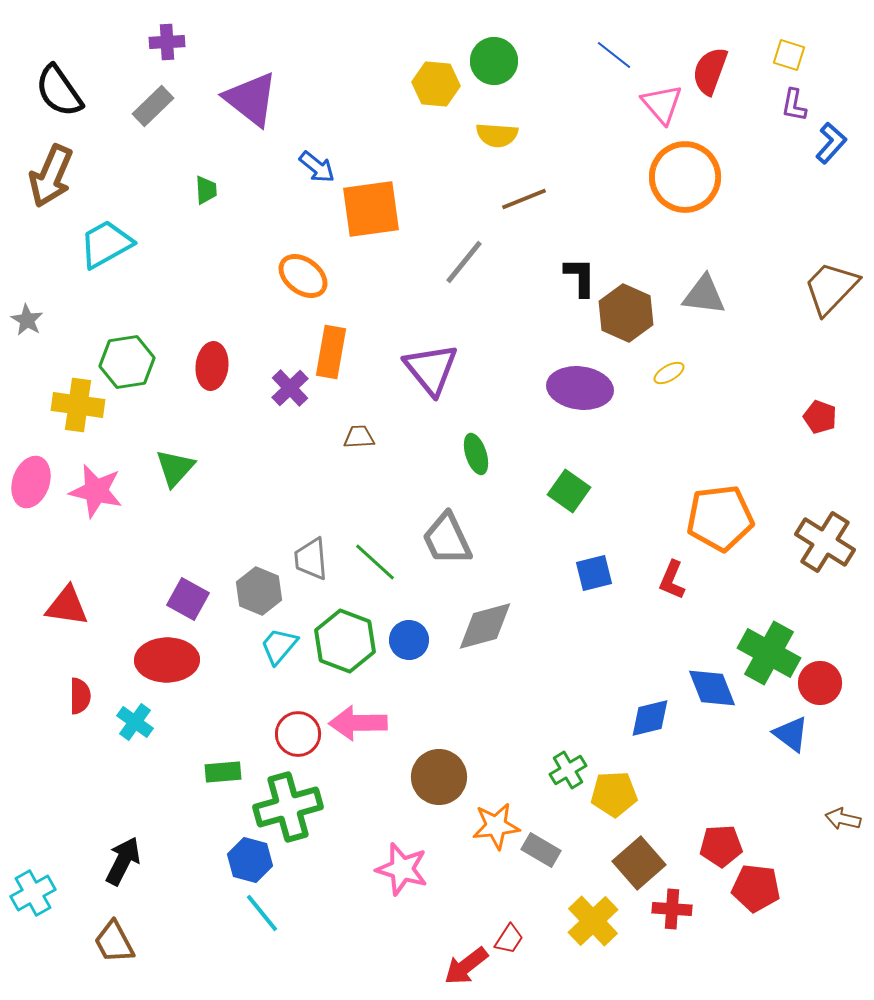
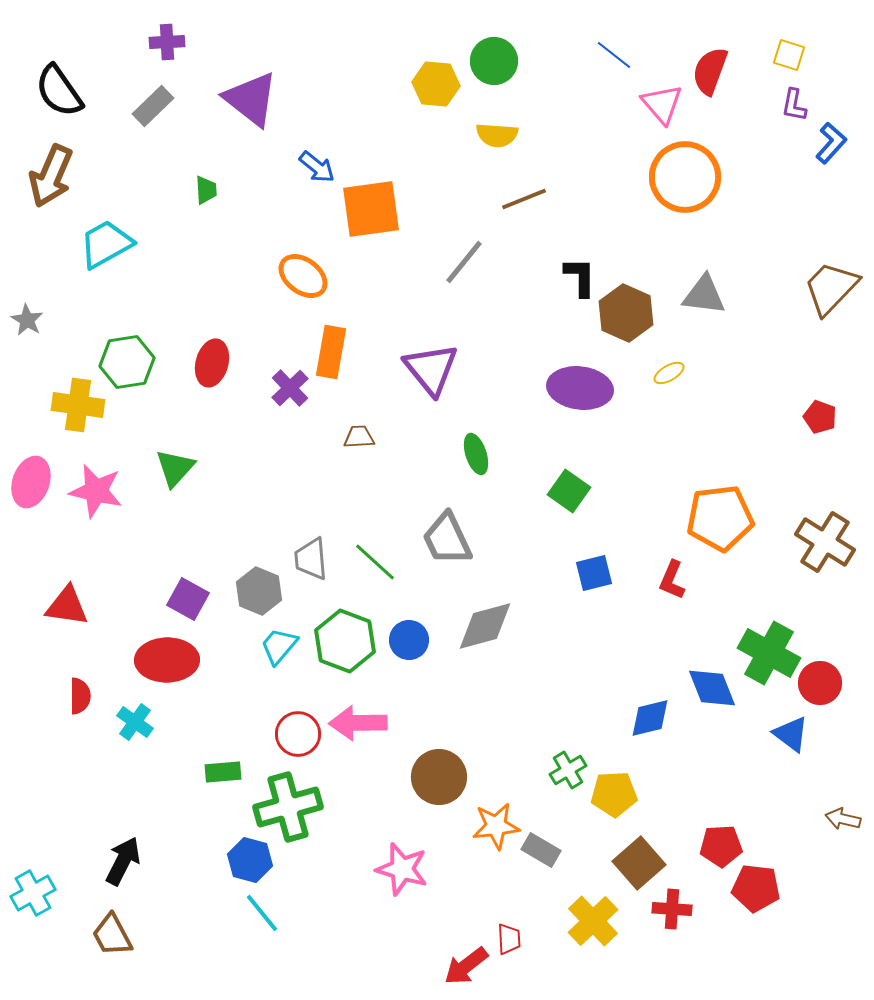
red ellipse at (212, 366): moved 3 px up; rotated 9 degrees clockwise
red trapezoid at (509, 939): rotated 36 degrees counterclockwise
brown trapezoid at (114, 942): moved 2 px left, 7 px up
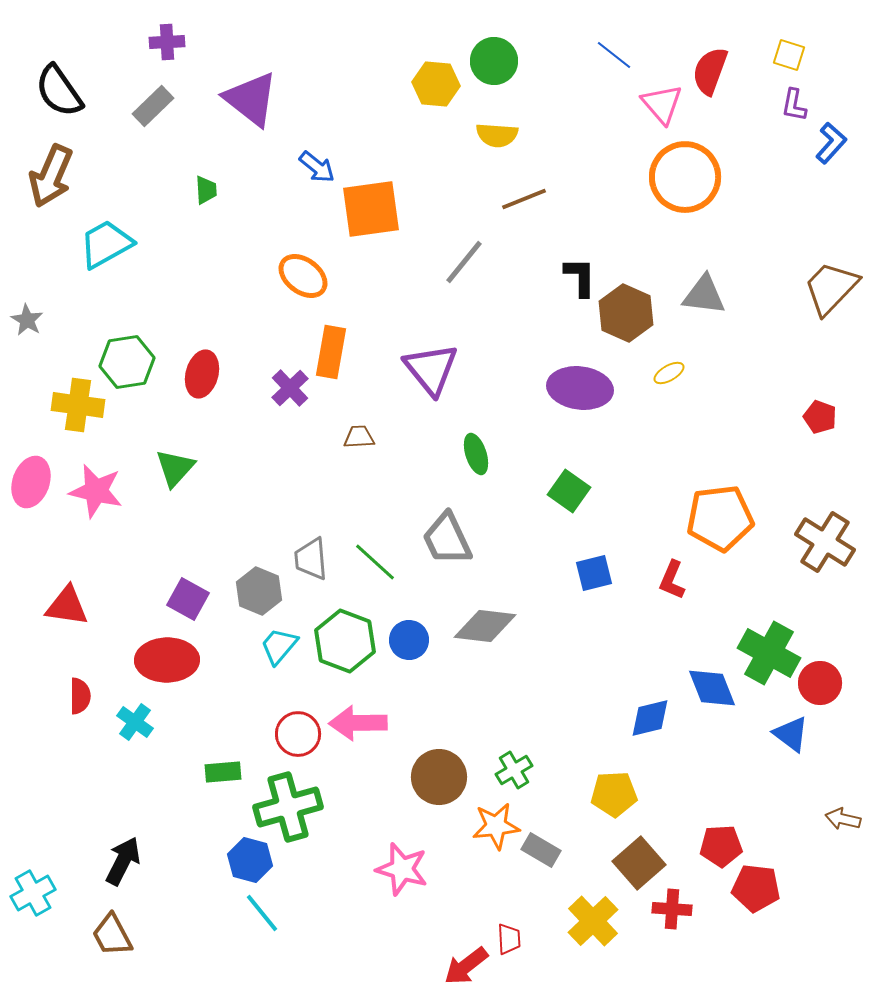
red ellipse at (212, 363): moved 10 px left, 11 px down
gray diamond at (485, 626): rotated 22 degrees clockwise
green cross at (568, 770): moved 54 px left
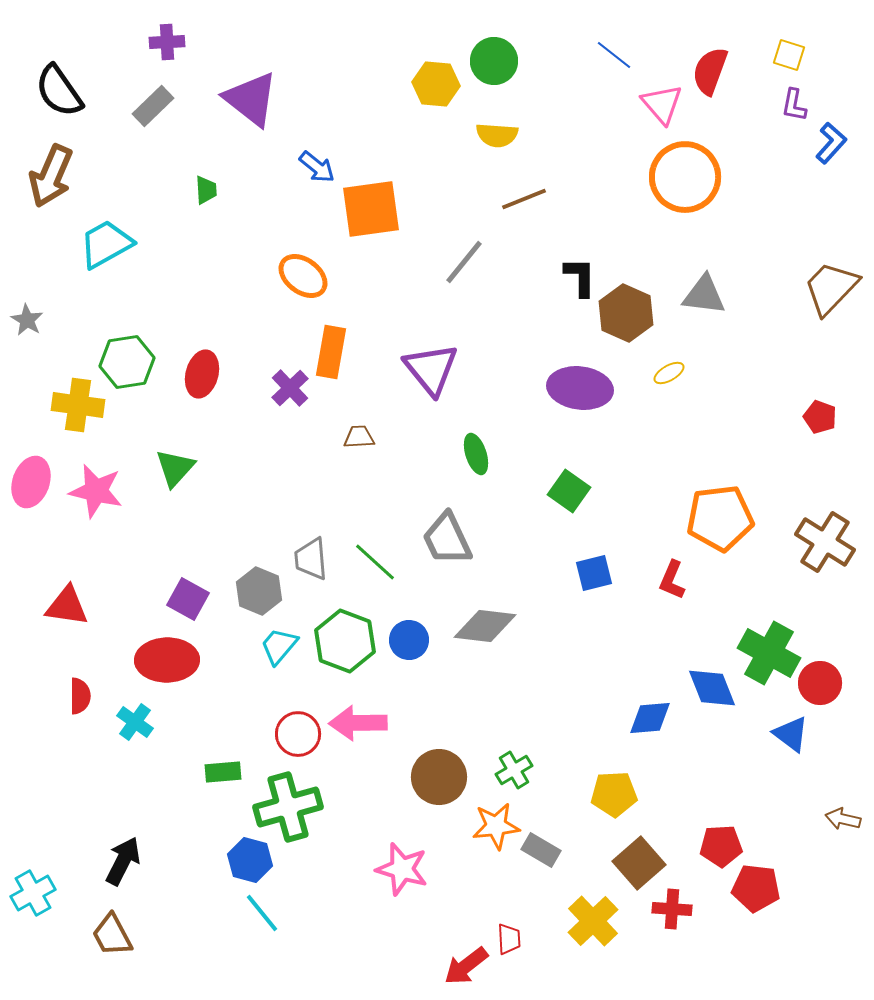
blue diamond at (650, 718): rotated 9 degrees clockwise
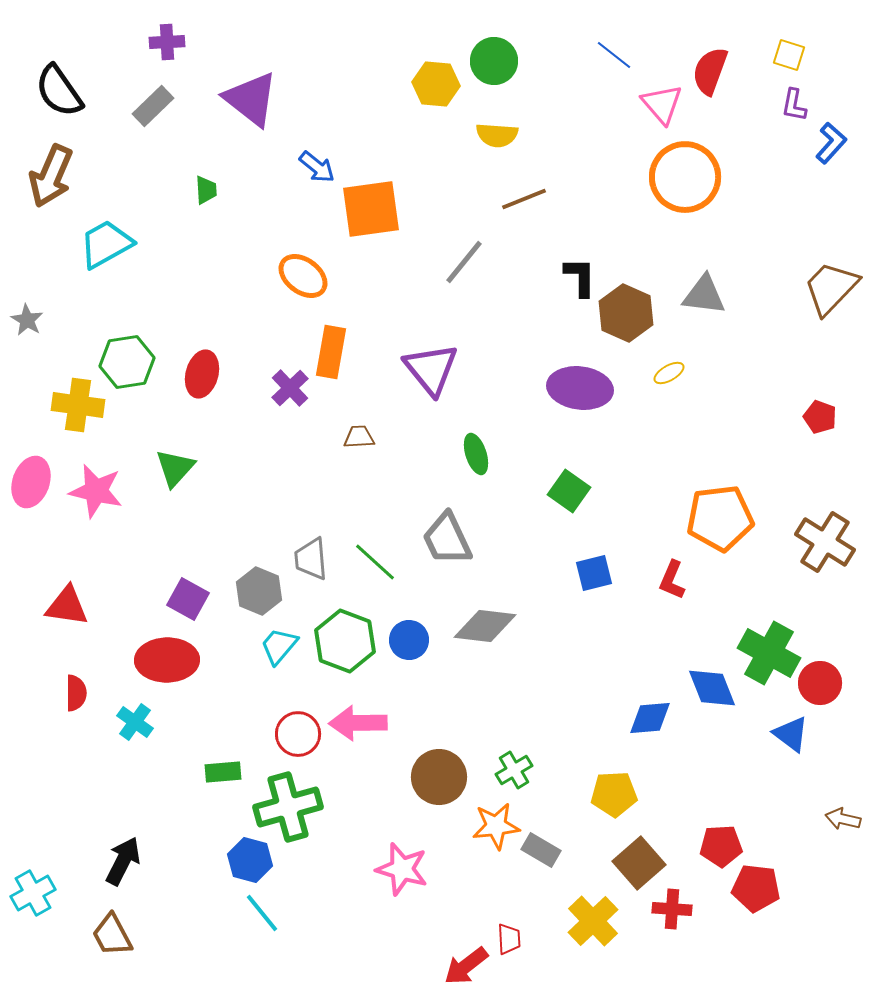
red semicircle at (80, 696): moved 4 px left, 3 px up
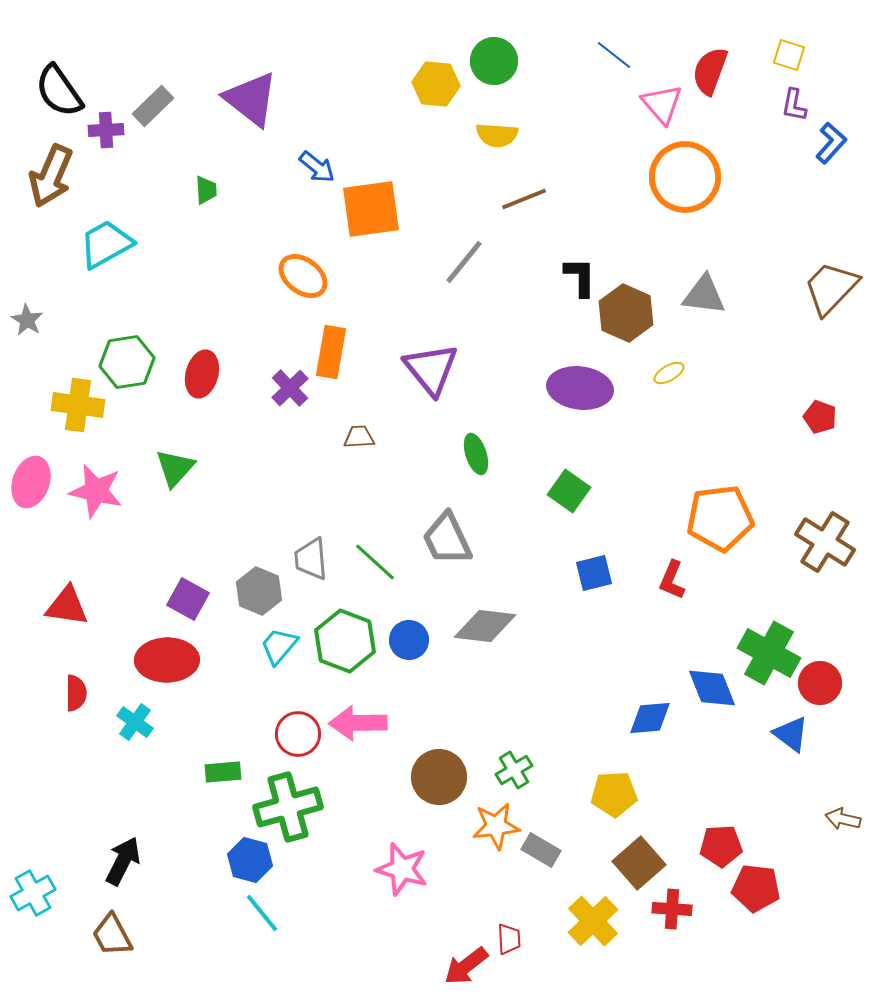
purple cross at (167, 42): moved 61 px left, 88 px down
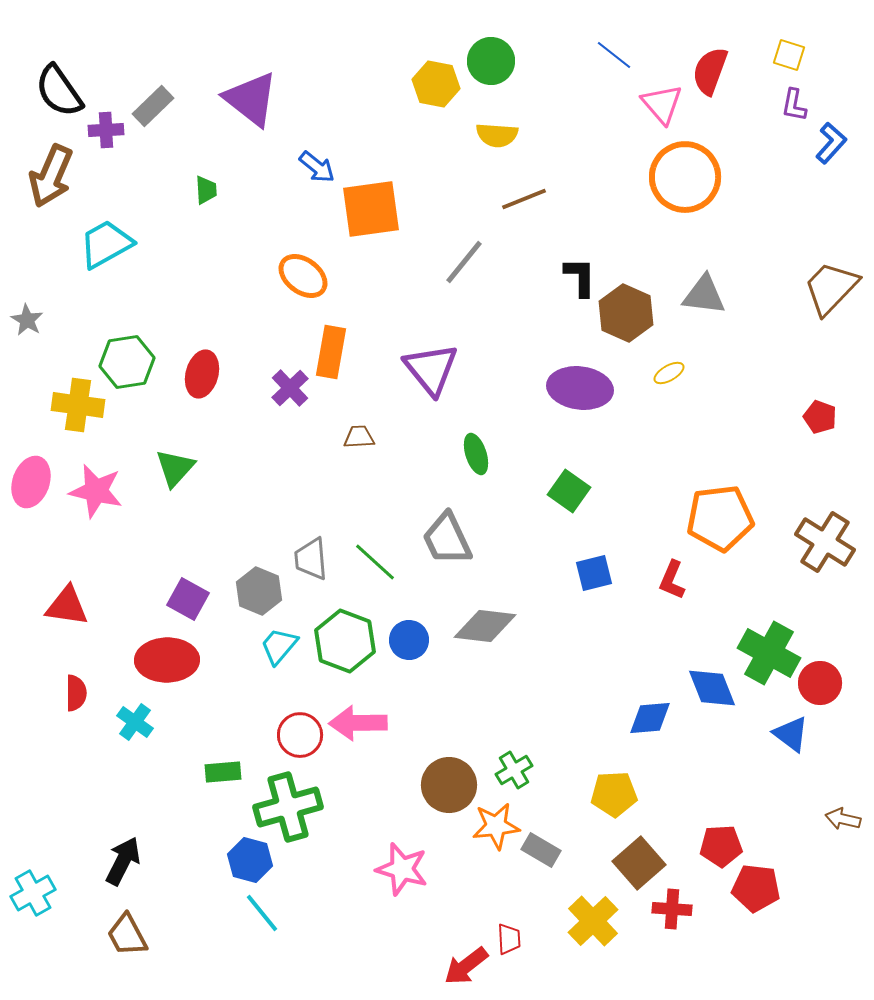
green circle at (494, 61): moved 3 px left
yellow hexagon at (436, 84): rotated 6 degrees clockwise
red circle at (298, 734): moved 2 px right, 1 px down
brown circle at (439, 777): moved 10 px right, 8 px down
brown trapezoid at (112, 935): moved 15 px right
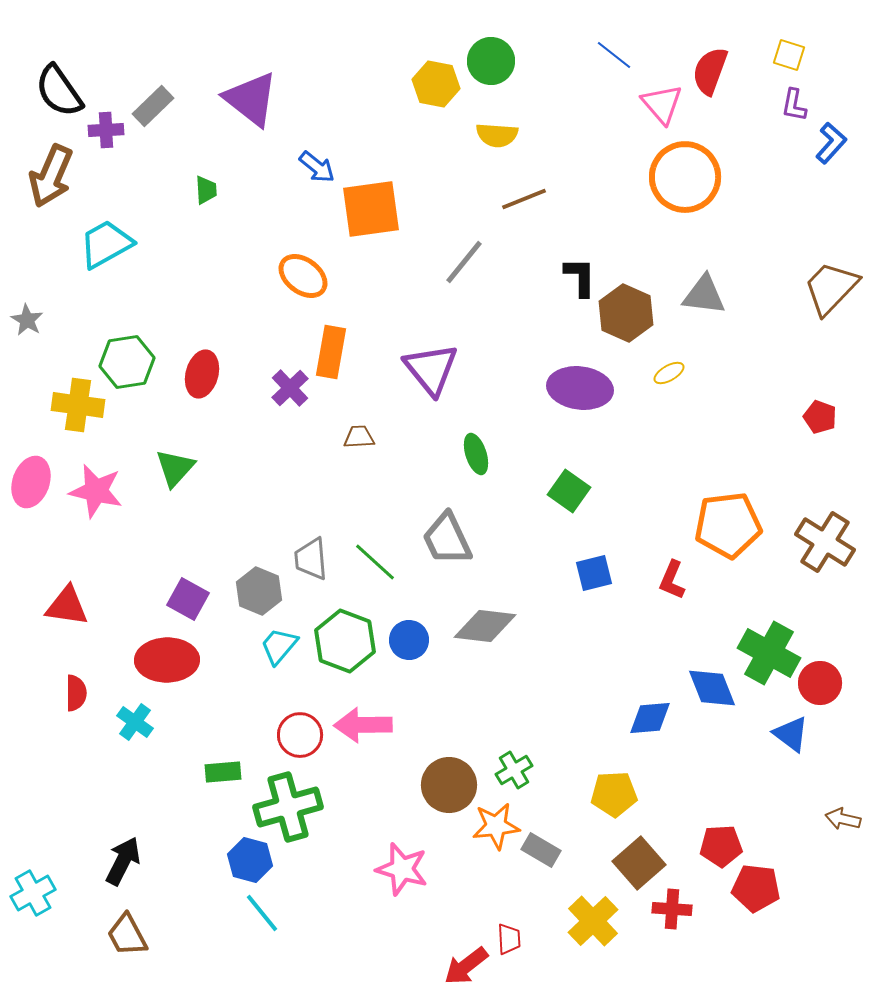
orange pentagon at (720, 518): moved 8 px right, 7 px down
pink arrow at (358, 723): moved 5 px right, 2 px down
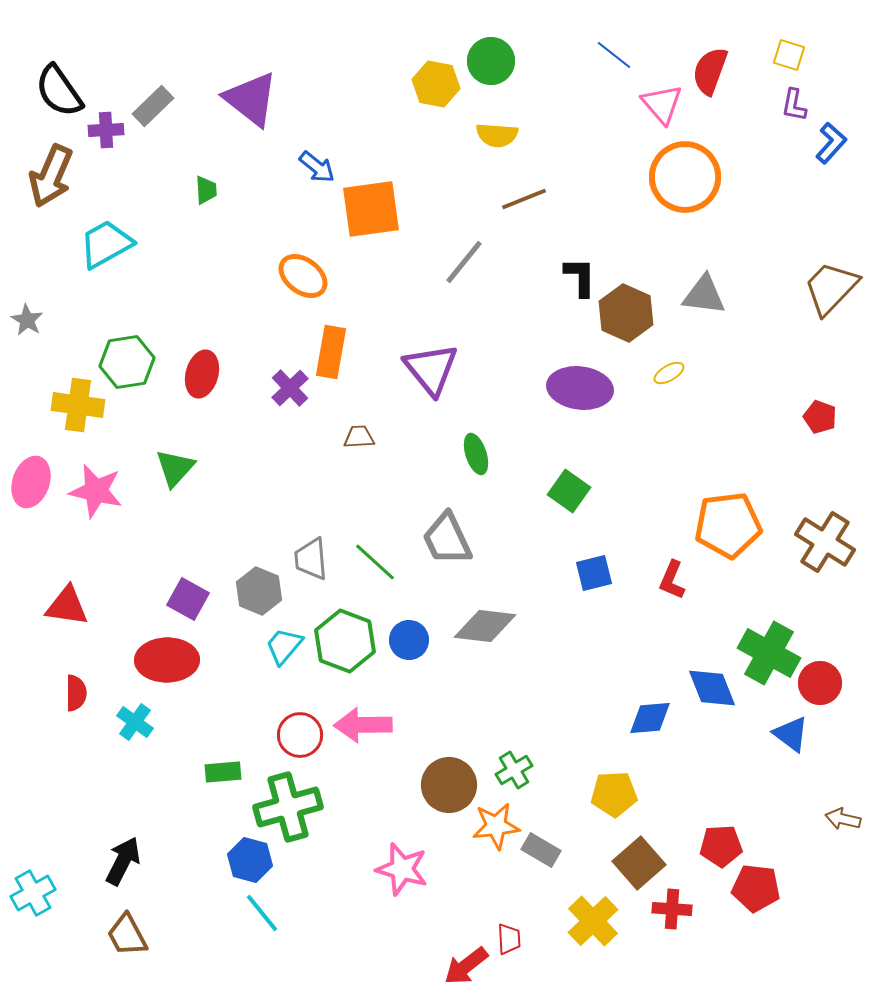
cyan trapezoid at (279, 646): moved 5 px right
